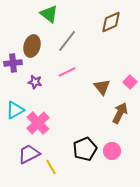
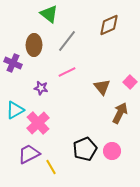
brown diamond: moved 2 px left, 3 px down
brown ellipse: moved 2 px right, 1 px up; rotated 15 degrees counterclockwise
purple cross: rotated 30 degrees clockwise
purple star: moved 6 px right, 6 px down
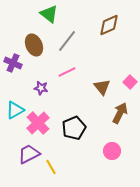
brown ellipse: rotated 25 degrees counterclockwise
black pentagon: moved 11 px left, 21 px up
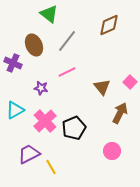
pink cross: moved 7 px right, 2 px up
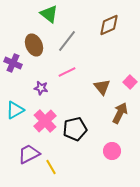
black pentagon: moved 1 px right, 1 px down; rotated 10 degrees clockwise
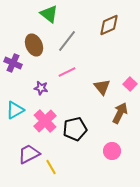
pink square: moved 2 px down
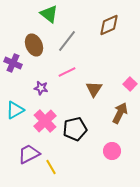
brown triangle: moved 8 px left, 2 px down; rotated 12 degrees clockwise
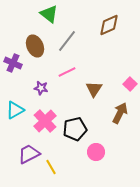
brown ellipse: moved 1 px right, 1 px down
pink circle: moved 16 px left, 1 px down
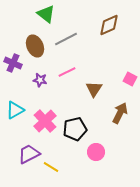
green triangle: moved 3 px left
gray line: moved 1 px left, 2 px up; rotated 25 degrees clockwise
pink square: moved 5 px up; rotated 16 degrees counterclockwise
purple star: moved 1 px left, 8 px up
yellow line: rotated 28 degrees counterclockwise
